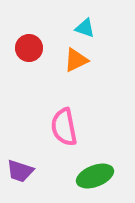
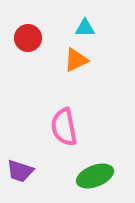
cyan triangle: rotated 20 degrees counterclockwise
red circle: moved 1 px left, 10 px up
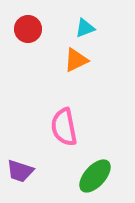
cyan triangle: rotated 20 degrees counterclockwise
red circle: moved 9 px up
green ellipse: rotated 27 degrees counterclockwise
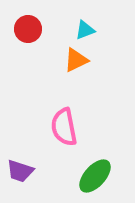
cyan triangle: moved 2 px down
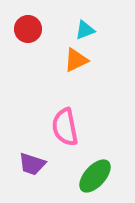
pink semicircle: moved 1 px right
purple trapezoid: moved 12 px right, 7 px up
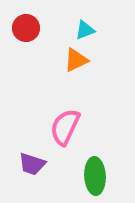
red circle: moved 2 px left, 1 px up
pink semicircle: rotated 36 degrees clockwise
green ellipse: rotated 45 degrees counterclockwise
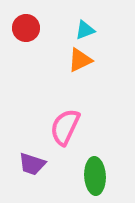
orange triangle: moved 4 px right
